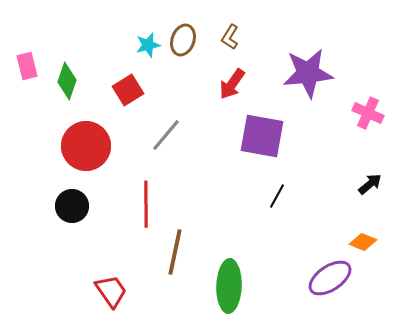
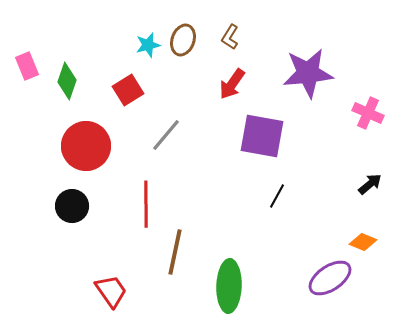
pink rectangle: rotated 8 degrees counterclockwise
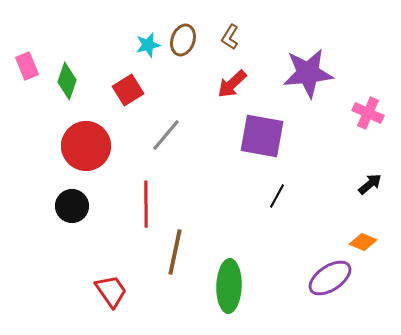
red arrow: rotated 12 degrees clockwise
